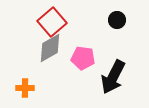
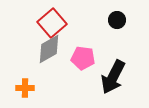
red square: moved 1 px down
gray diamond: moved 1 px left, 1 px down
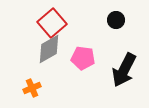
black circle: moved 1 px left
black arrow: moved 11 px right, 7 px up
orange cross: moved 7 px right; rotated 24 degrees counterclockwise
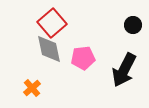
black circle: moved 17 px right, 5 px down
gray diamond: rotated 72 degrees counterclockwise
pink pentagon: rotated 15 degrees counterclockwise
orange cross: rotated 18 degrees counterclockwise
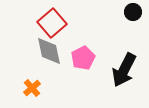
black circle: moved 13 px up
gray diamond: moved 2 px down
pink pentagon: rotated 20 degrees counterclockwise
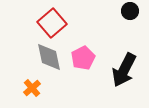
black circle: moved 3 px left, 1 px up
gray diamond: moved 6 px down
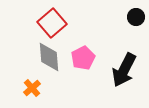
black circle: moved 6 px right, 6 px down
gray diamond: rotated 8 degrees clockwise
